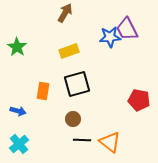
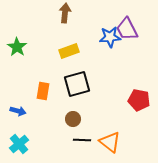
brown arrow: rotated 24 degrees counterclockwise
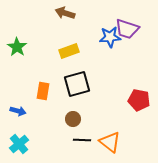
brown arrow: rotated 78 degrees counterclockwise
purple trapezoid: rotated 45 degrees counterclockwise
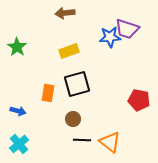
brown arrow: rotated 24 degrees counterclockwise
orange rectangle: moved 5 px right, 2 px down
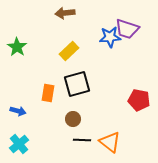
yellow rectangle: rotated 24 degrees counterclockwise
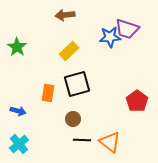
brown arrow: moved 2 px down
red pentagon: moved 2 px left, 1 px down; rotated 25 degrees clockwise
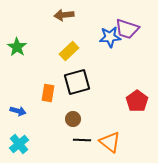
brown arrow: moved 1 px left
black square: moved 2 px up
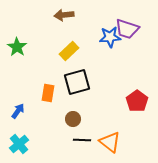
blue arrow: rotated 70 degrees counterclockwise
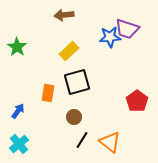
brown circle: moved 1 px right, 2 px up
black line: rotated 60 degrees counterclockwise
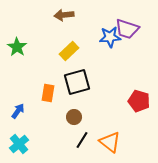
red pentagon: moved 2 px right; rotated 20 degrees counterclockwise
